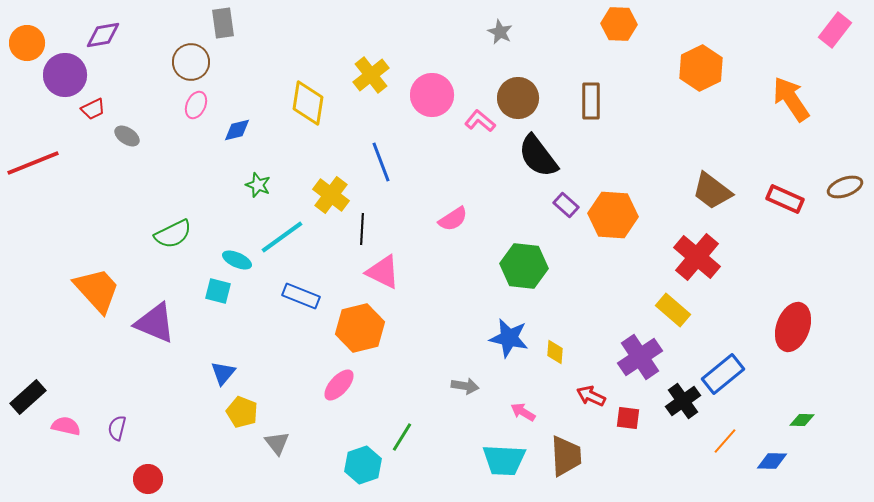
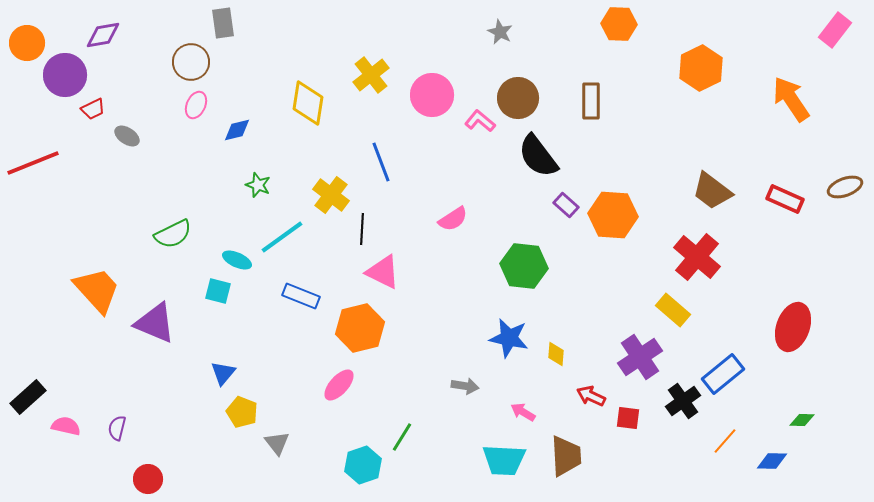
yellow diamond at (555, 352): moved 1 px right, 2 px down
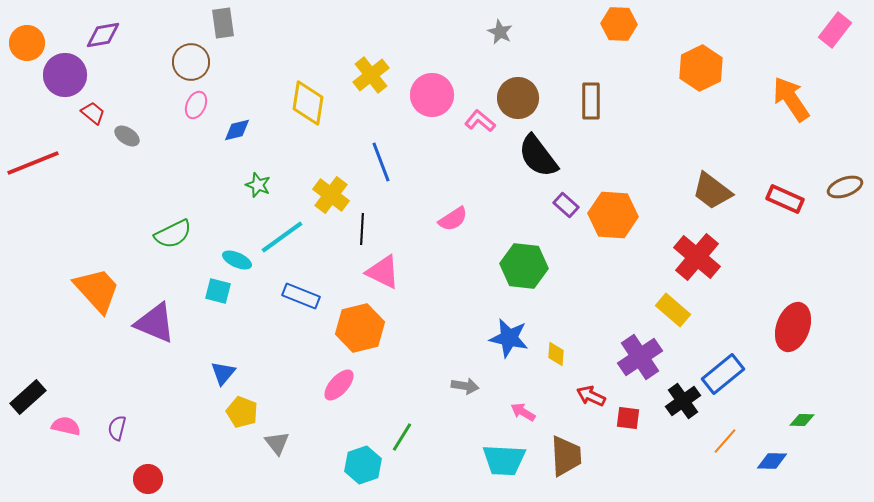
red trapezoid at (93, 109): moved 4 px down; rotated 115 degrees counterclockwise
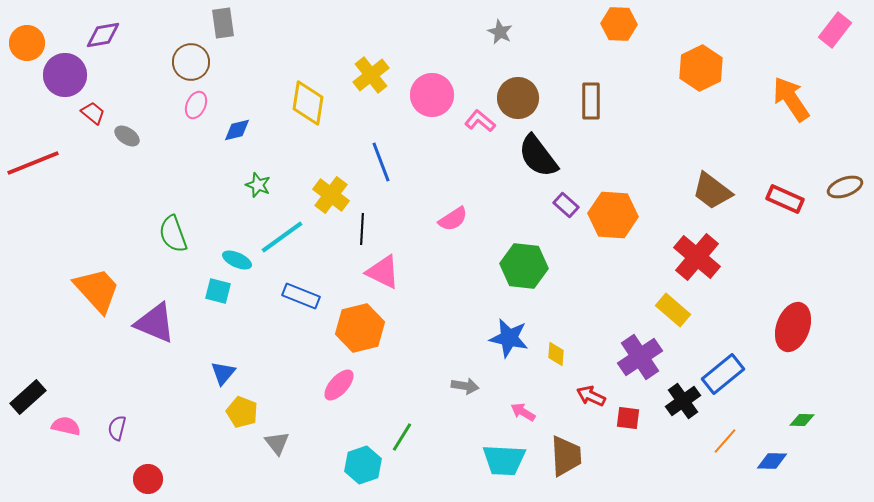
green semicircle at (173, 234): rotated 96 degrees clockwise
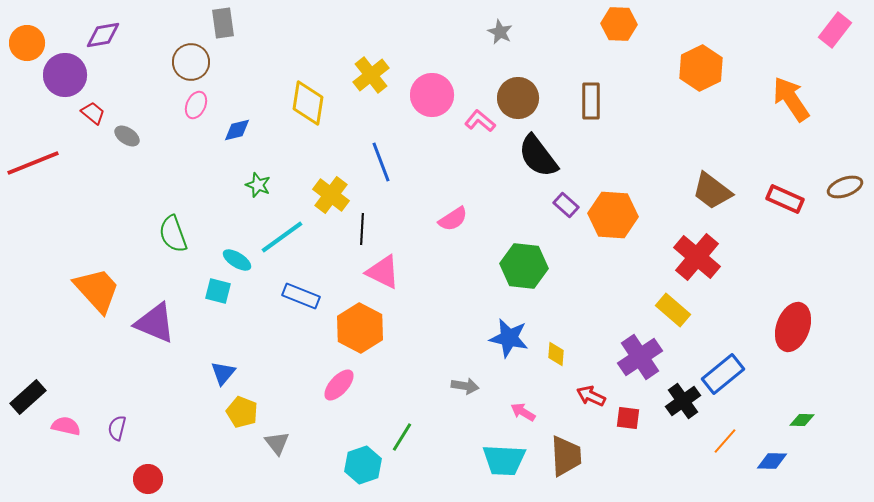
cyan ellipse at (237, 260): rotated 8 degrees clockwise
orange hexagon at (360, 328): rotated 18 degrees counterclockwise
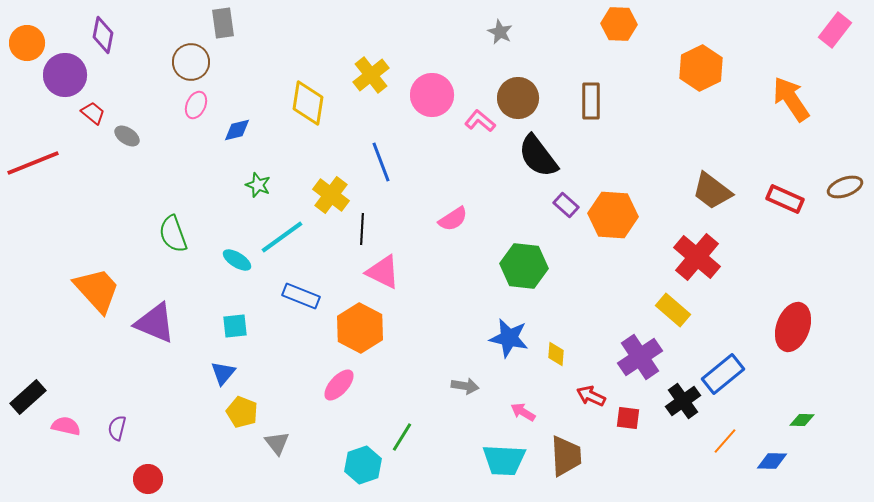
purple diamond at (103, 35): rotated 69 degrees counterclockwise
cyan square at (218, 291): moved 17 px right, 35 px down; rotated 20 degrees counterclockwise
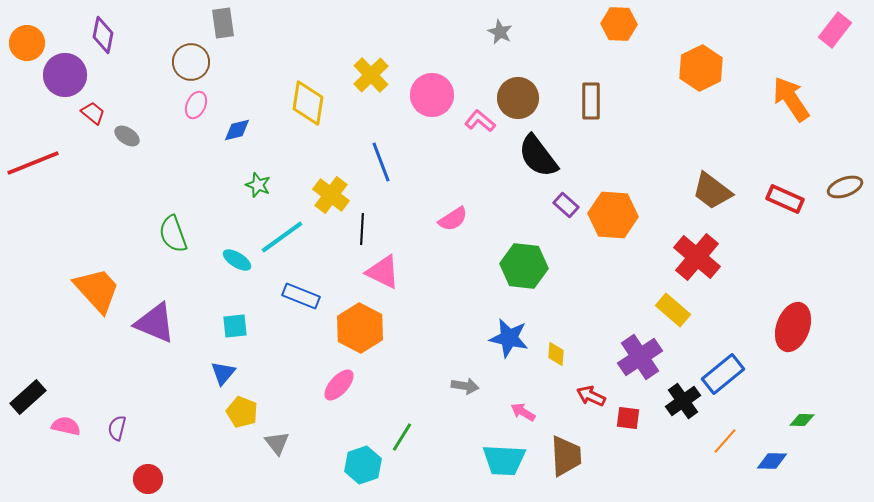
yellow cross at (371, 75): rotated 6 degrees counterclockwise
